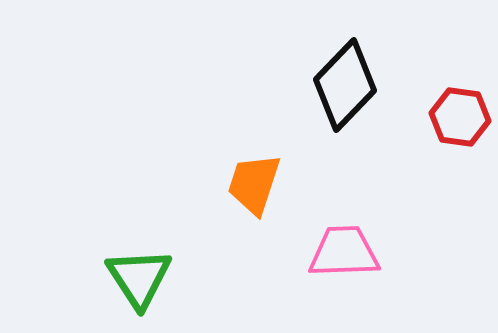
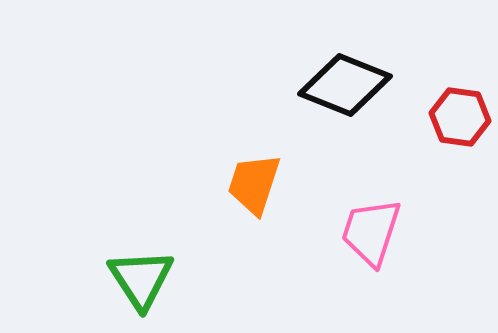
black diamond: rotated 68 degrees clockwise
pink trapezoid: moved 27 px right, 20 px up; rotated 70 degrees counterclockwise
green triangle: moved 2 px right, 1 px down
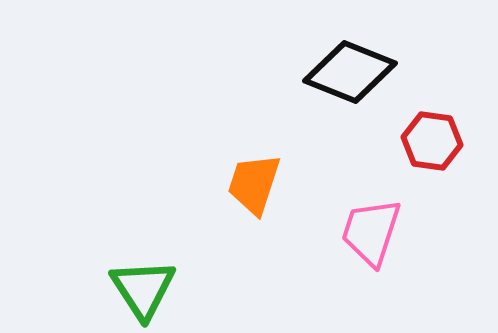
black diamond: moved 5 px right, 13 px up
red hexagon: moved 28 px left, 24 px down
green triangle: moved 2 px right, 10 px down
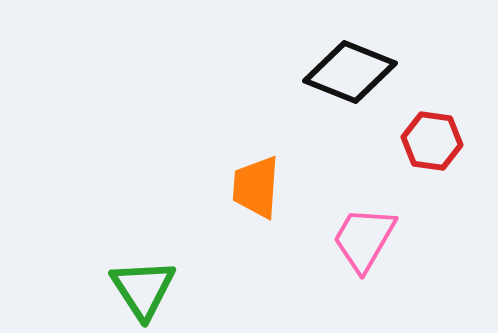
orange trapezoid: moved 2 px right, 3 px down; rotated 14 degrees counterclockwise
pink trapezoid: moved 7 px left, 7 px down; rotated 12 degrees clockwise
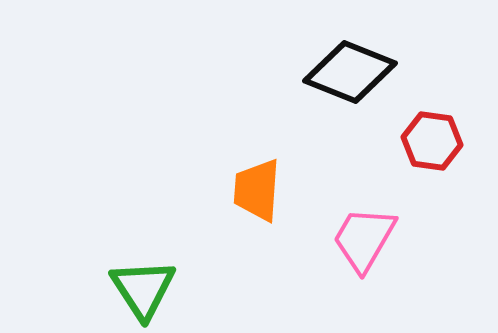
orange trapezoid: moved 1 px right, 3 px down
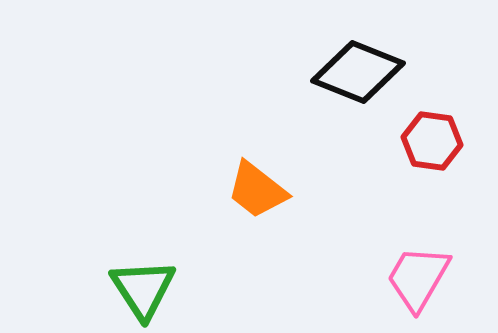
black diamond: moved 8 px right
orange trapezoid: rotated 56 degrees counterclockwise
pink trapezoid: moved 54 px right, 39 px down
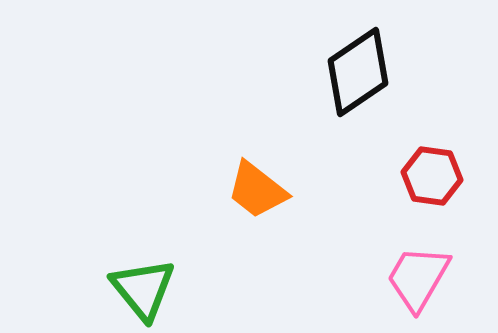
black diamond: rotated 56 degrees counterclockwise
red hexagon: moved 35 px down
green triangle: rotated 6 degrees counterclockwise
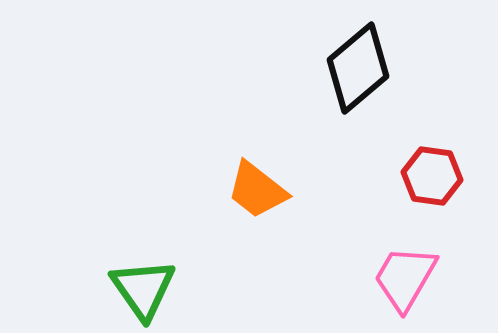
black diamond: moved 4 px up; rotated 6 degrees counterclockwise
pink trapezoid: moved 13 px left
green triangle: rotated 4 degrees clockwise
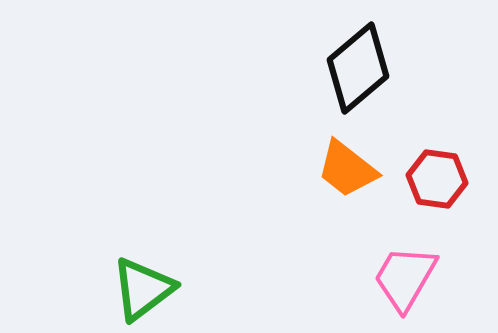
red hexagon: moved 5 px right, 3 px down
orange trapezoid: moved 90 px right, 21 px up
green triangle: rotated 28 degrees clockwise
